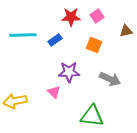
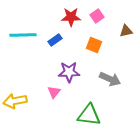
pink triangle: rotated 24 degrees clockwise
green triangle: moved 3 px left, 1 px up
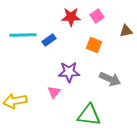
blue rectangle: moved 6 px left
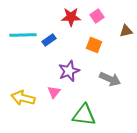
purple star: moved 1 px up; rotated 20 degrees counterclockwise
yellow arrow: moved 8 px right, 3 px up; rotated 25 degrees clockwise
green triangle: moved 5 px left
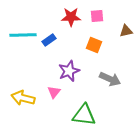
pink square: rotated 32 degrees clockwise
